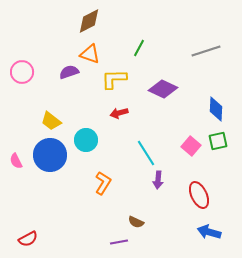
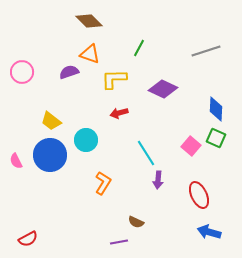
brown diamond: rotated 72 degrees clockwise
green square: moved 2 px left, 3 px up; rotated 36 degrees clockwise
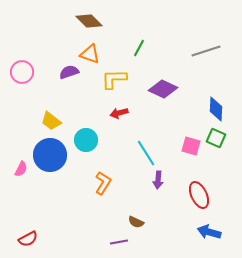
pink square: rotated 24 degrees counterclockwise
pink semicircle: moved 5 px right, 8 px down; rotated 126 degrees counterclockwise
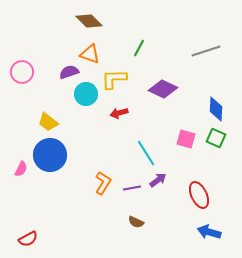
yellow trapezoid: moved 3 px left, 1 px down
cyan circle: moved 46 px up
pink square: moved 5 px left, 7 px up
purple arrow: rotated 132 degrees counterclockwise
purple line: moved 13 px right, 54 px up
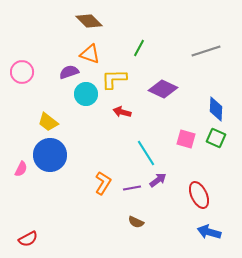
red arrow: moved 3 px right, 1 px up; rotated 30 degrees clockwise
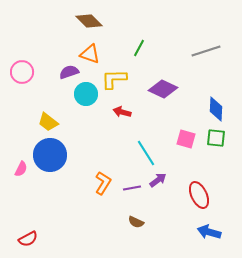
green square: rotated 18 degrees counterclockwise
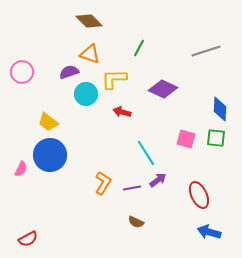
blue diamond: moved 4 px right
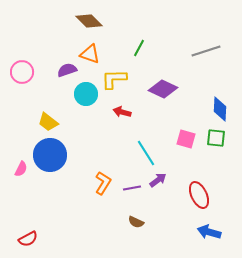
purple semicircle: moved 2 px left, 2 px up
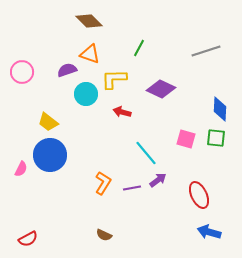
purple diamond: moved 2 px left
cyan line: rotated 8 degrees counterclockwise
brown semicircle: moved 32 px left, 13 px down
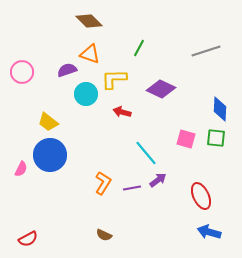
red ellipse: moved 2 px right, 1 px down
